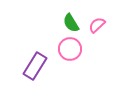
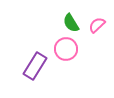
pink circle: moved 4 px left
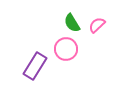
green semicircle: moved 1 px right
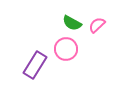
green semicircle: rotated 30 degrees counterclockwise
purple rectangle: moved 1 px up
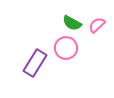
pink circle: moved 1 px up
purple rectangle: moved 2 px up
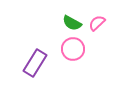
pink semicircle: moved 2 px up
pink circle: moved 7 px right, 1 px down
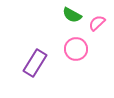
green semicircle: moved 8 px up
pink circle: moved 3 px right
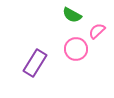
pink semicircle: moved 8 px down
